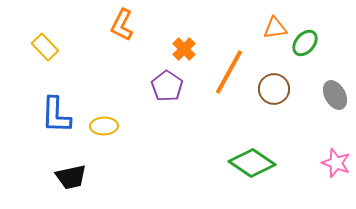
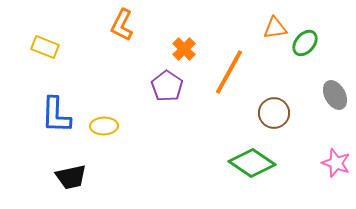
yellow rectangle: rotated 24 degrees counterclockwise
brown circle: moved 24 px down
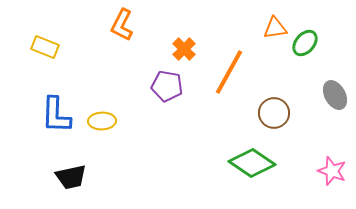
purple pentagon: rotated 24 degrees counterclockwise
yellow ellipse: moved 2 px left, 5 px up
pink star: moved 4 px left, 8 px down
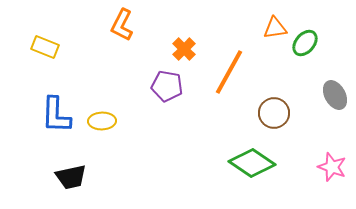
pink star: moved 4 px up
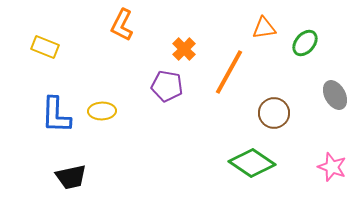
orange triangle: moved 11 px left
yellow ellipse: moved 10 px up
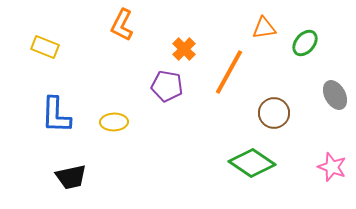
yellow ellipse: moved 12 px right, 11 px down
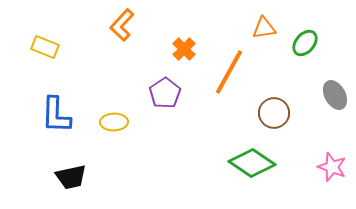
orange L-shape: rotated 16 degrees clockwise
purple pentagon: moved 2 px left, 7 px down; rotated 28 degrees clockwise
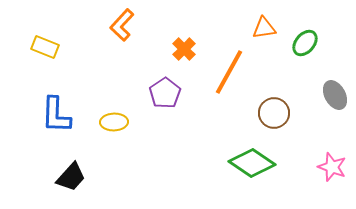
black trapezoid: rotated 36 degrees counterclockwise
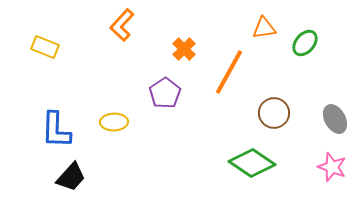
gray ellipse: moved 24 px down
blue L-shape: moved 15 px down
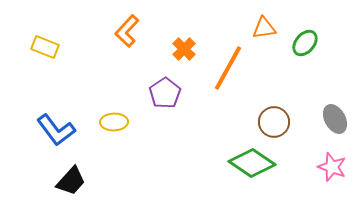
orange L-shape: moved 5 px right, 6 px down
orange line: moved 1 px left, 4 px up
brown circle: moved 9 px down
blue L-shape: rotated 39 degrees counterclockwise
black trapezoid: moved 4 px down
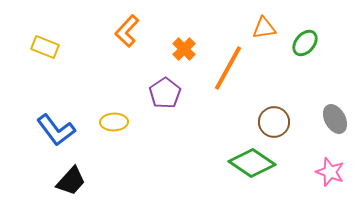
pink star: moved 2 px left, 5 px down
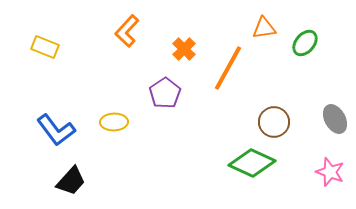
green diamond: rotated 9 degrees counterclockwise
